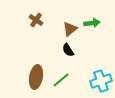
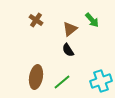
green arrow: moved 3 px up; rotated 56 degrees clockwise
green line: moved 1 px right, 2 px down
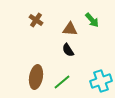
brown triangle: rotated 42 degrees clockwise
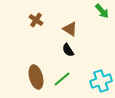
green arrow: moved 10 px right, 9 px up
brown triangle: rotated 28 degrees clockwise
brown ellipse: rotated 25 degrees counterclockwise
green line: moved 3 px up
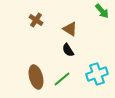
cyan cross: moved 4 px left, 7 px up
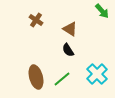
cyan cross: rotated 25 degrees counterclockwise
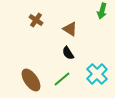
green arrow: rotated 56 degrees clockwise
black semicircle: moved 3 px down
brown ellipse: moved 5 px left, 3 px down; rotated 20 degrees counterclockwise
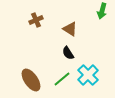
brown cross: rotated 32 degrees clockwise
cyan cross: moved 9 px left, 1 px down
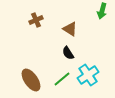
cyan cross: rotated 10 degrees clockwise
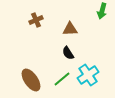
brown triangle: rotated 35 degrees counterclockwise
